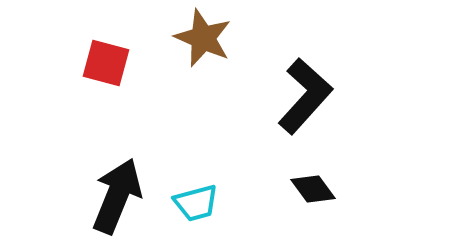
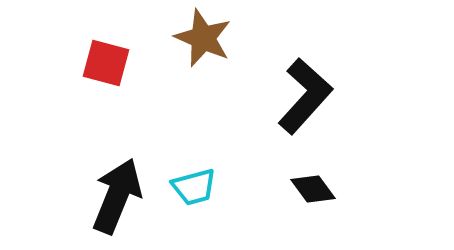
cyan trapezoid: moved 2 px left, 16 px up
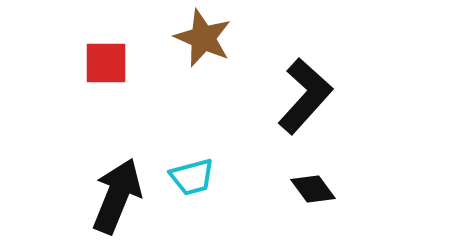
red square: rotated 15 degrees counterclockwise
cyan trapezoid: moved 2 px left, 10 px up
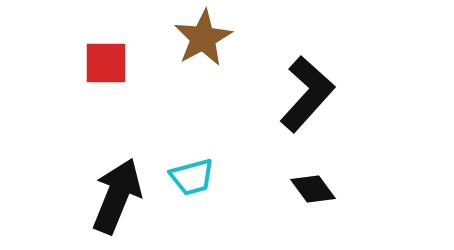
brown star: rotated 20 degrees clockwise
black L-shape: moved 2 px right, 2 px up
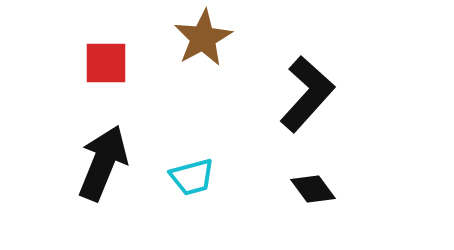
black arrow: moved 14 px left, 33 px up
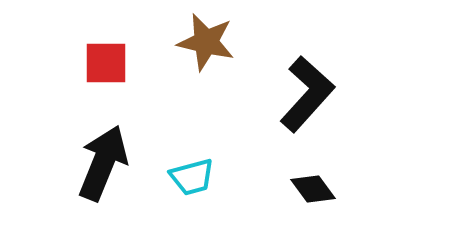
brown star: moved 3 px right, 4 px down; rotated 30 degrees counterclockwise
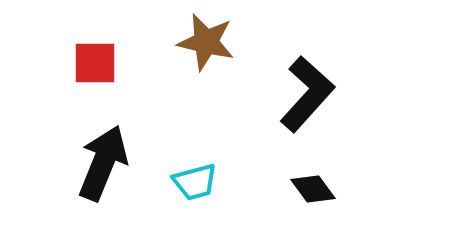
red square: moved 11 px left
cyan trapezoid: moved 3 px right, 5 px down
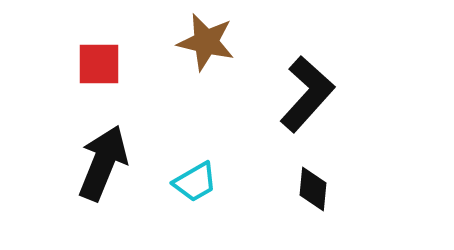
red square: moved 4 px right, 1 px down
cyan trapezoid: rotated 15 degrees counterclockwise
black diamond: rotated 42 degrees clockwise
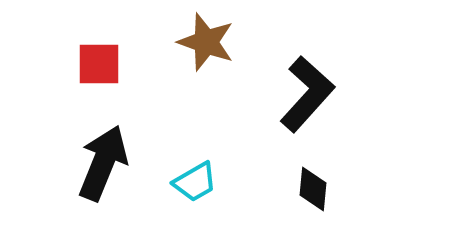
brown star: rotated 6 degrees clockwise
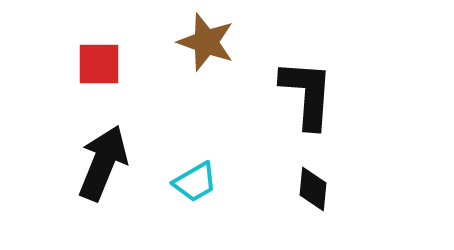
black L-shape: rotated 38 degrees counterclockwise
